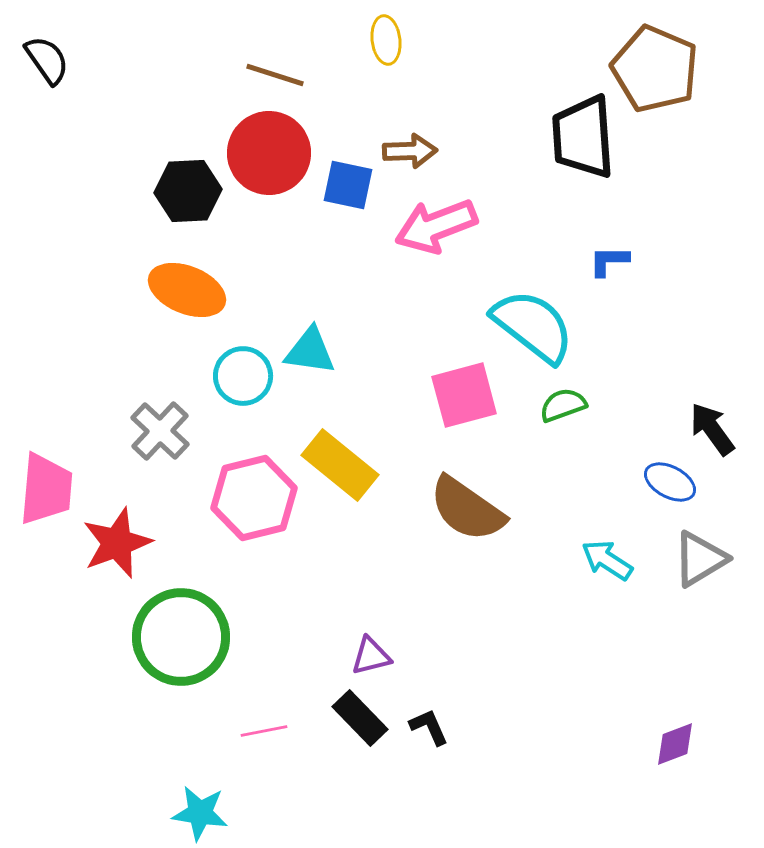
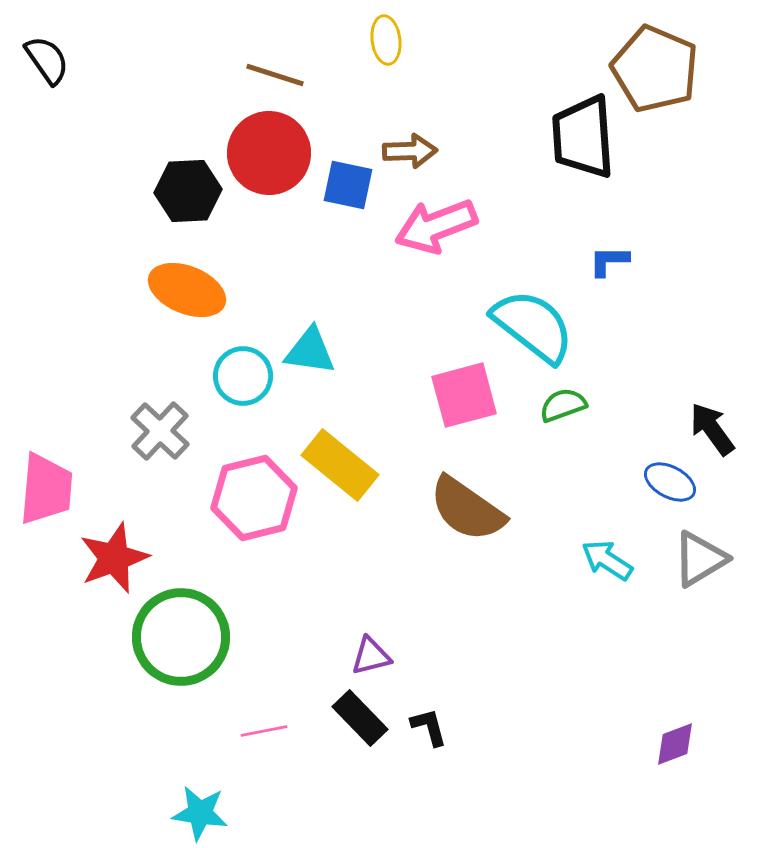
red star: moved 3 px left, 15 px down
black L-shape: rotated 9 degrees clockwise
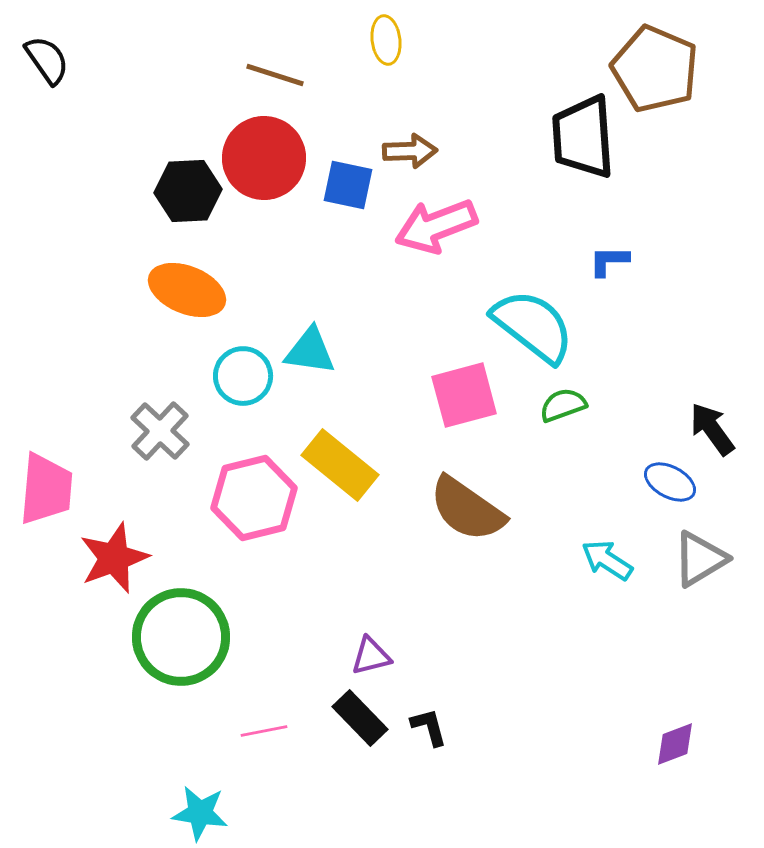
red circle: moved 5 px left, 5 px down
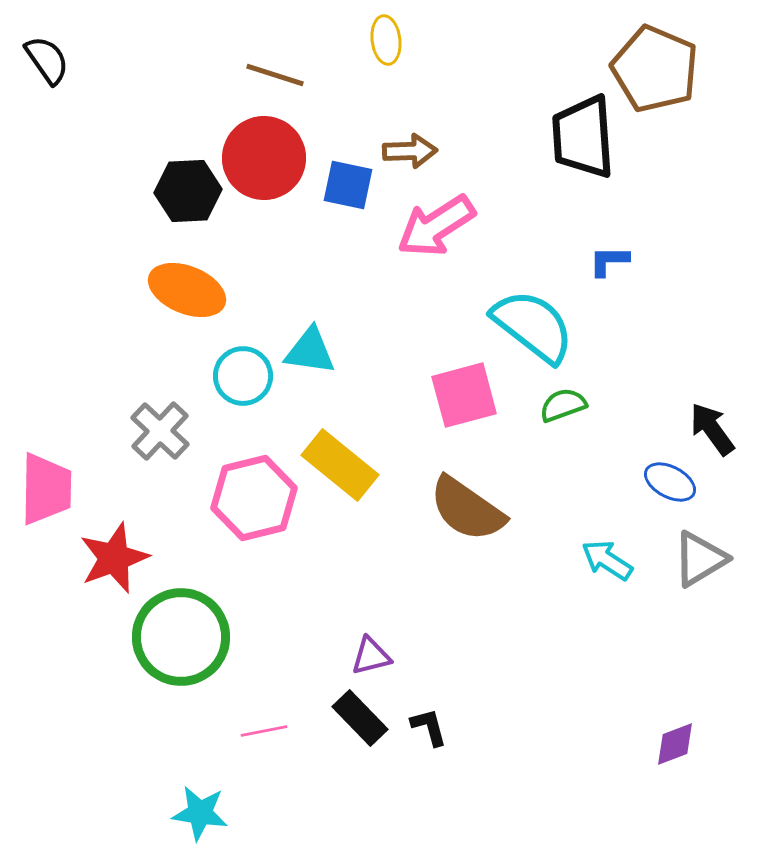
pink arrow: rotated 12 degrees counterclockwise
pink trapezoid: rotated 4 degrees counterclockwise
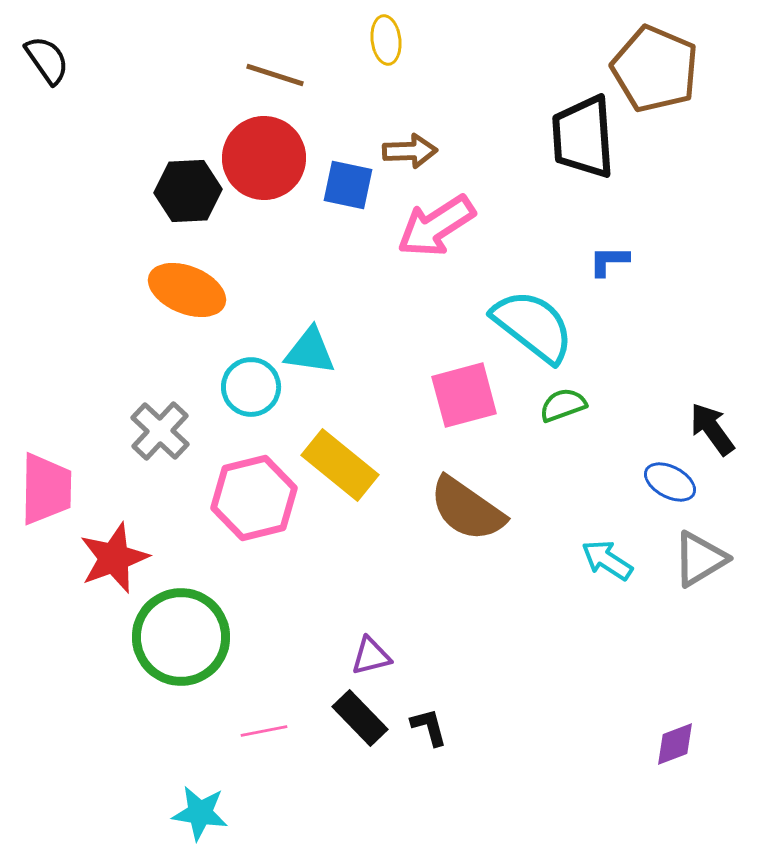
cyan circle: moved 8 px right, 11 px down
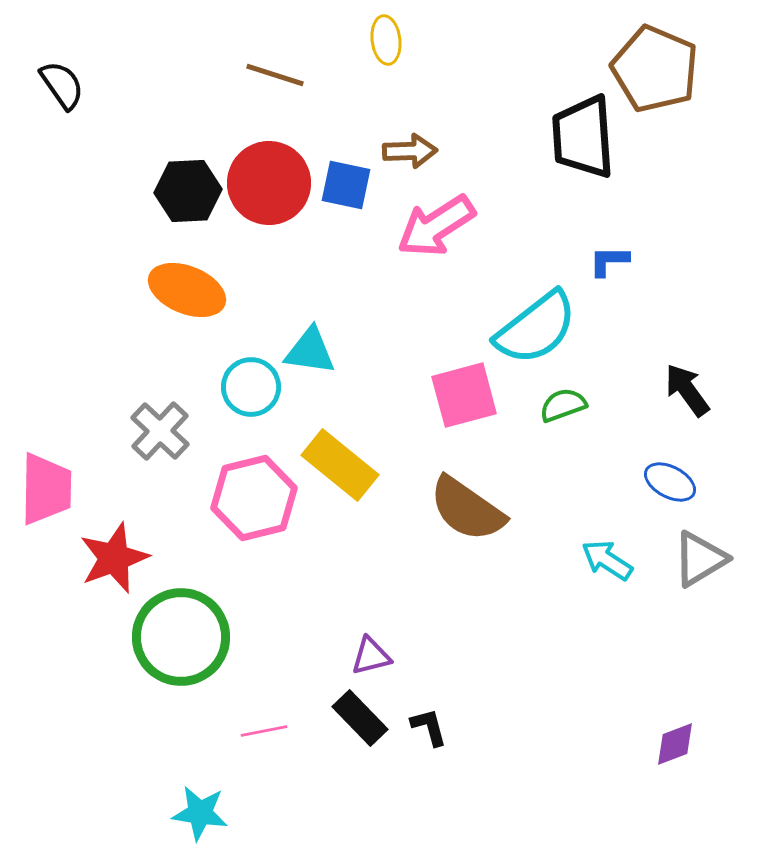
black semicircle: moved 15 px right, 25 px down
red circle: moved 5 px right, 25 px down
blue square: moved 2 px left
cyan semicircle: moved 3 px right, 2 px down; rotated 104 degrees clockwise
black arrow: moved 25 px left, 39 px up
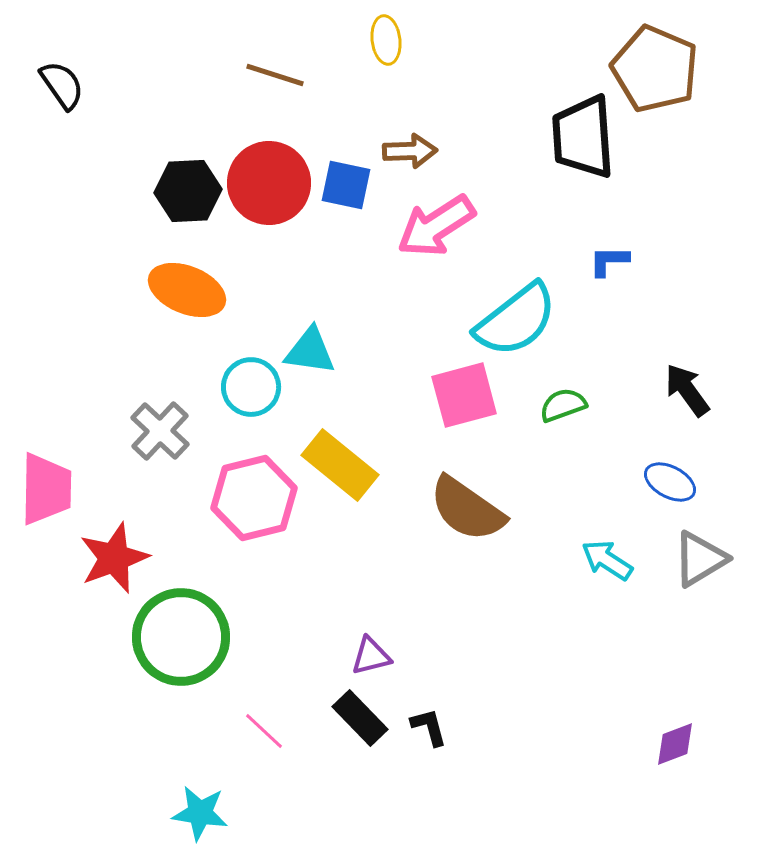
cyan semicircle: moved 20 px left, 8 px up
pink line: rotated 54 degrees clockwise
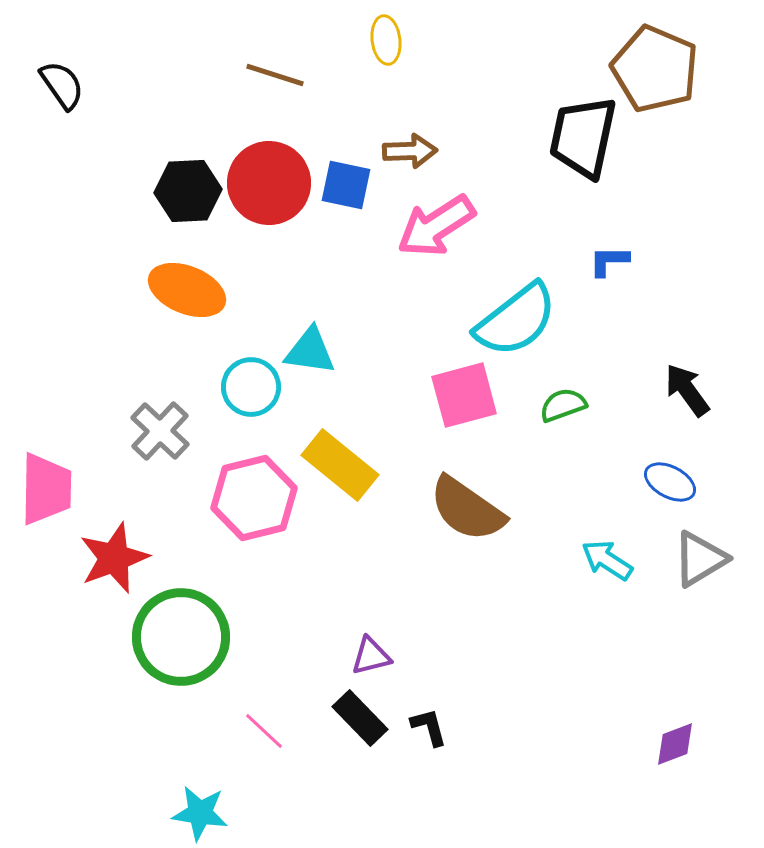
black trapezoid: rotated 16 degrees clockwise
